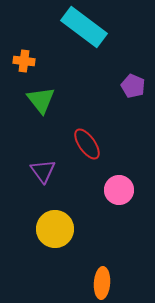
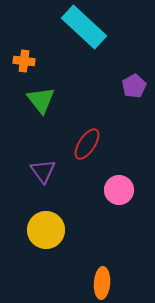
cyan rectangle: rotated 6 degrees clockwise
purple pentagon: moved 1 px right; rotated 20 degrees clockwise
red ellipse: rotated 68 degrees clockwise
yellow circle: moved 9 px left, 1 px down
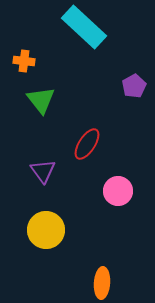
pink circle: moved 1 px left, 1 px down
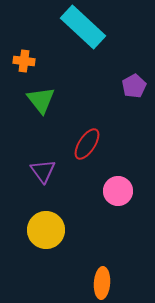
cyan rectangle: moved 1 px left
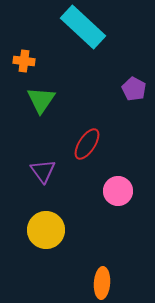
purple pentagon: moved 3 px down; rotated 15 degrees counterclockwise
green triangle: rotated 12 degrees clockwise
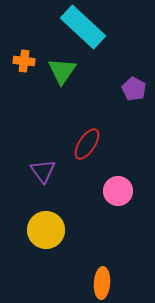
green triangle: moved 21 px right, 29 px up
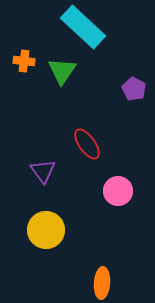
red ellipse: rotated 68 degrees counterclockwise
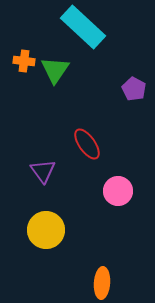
green triangle: moved 7 px left, 1 px up
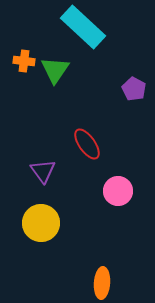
yellow circle: moved 5 px left, 7 px up
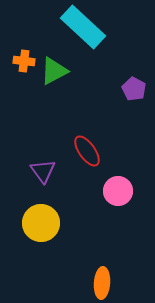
green triangle: moved 1 px left, 1 px down; rotated 28 degrees clockwise
red ellipse: moved 7 px down
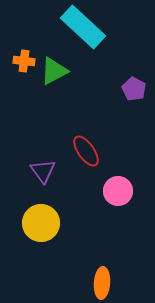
red ellipse: moved 1 px left
